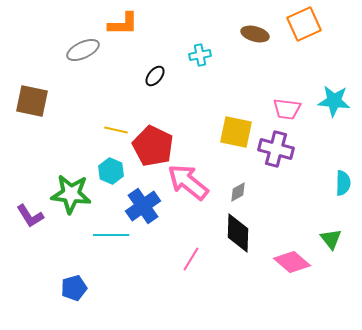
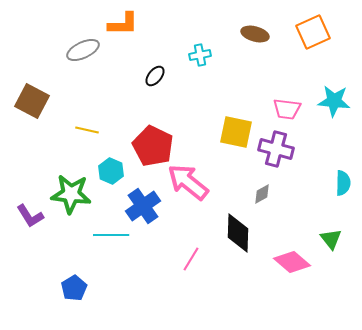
orange square: moved 9 px right, 8 px down
brown square: rotated 16 degrees clockwise
yellow line: moved 29 px left
gray diamond: moved 24 px right, 2 px down
blue pentagon: rotated 15 degrees counterclockwise
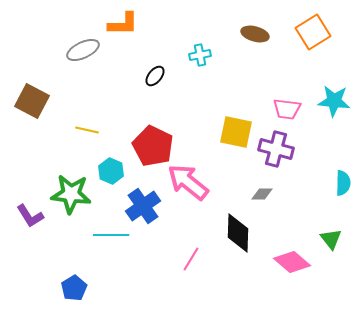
orange square: rotated 8 degrees counterclockwise
gray diamond: rotated 30 degrees clockwise
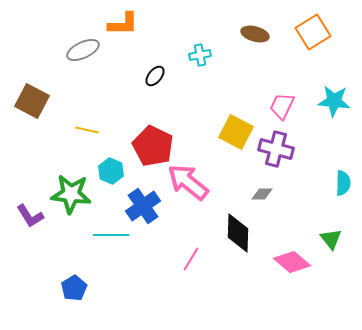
pink trapezoid: moved 5 px left, 3 px up; rotated 108 degrees clockwise
yellow square: rotated 16 degrees clockwise
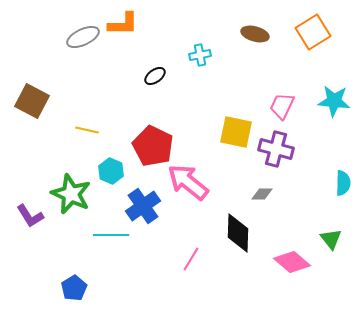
gray ellipse: moved 13 px up
black ellipse: rotated 15 degrees clockwise
yellow square: rotated 16 degrees counterclockwise
green star: rotated 18 degrees clockwise
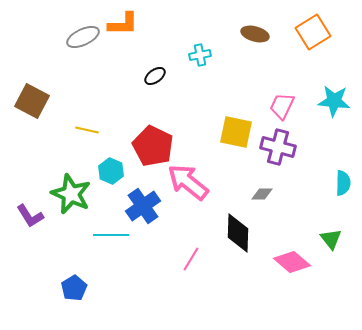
purple cross: moved 2 px right, 2 px up
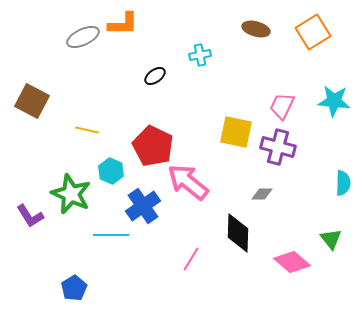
brown ellipse: moved 1 px right, 5 px up
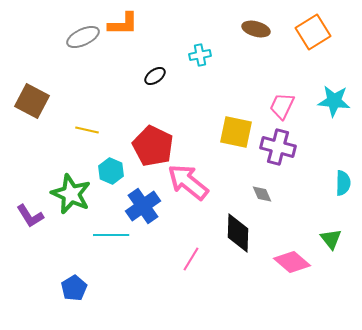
gray diamond: rotated 65 degrees clockwise
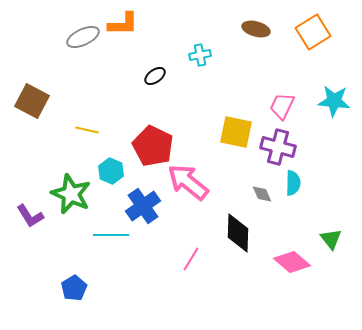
cyan semicircle: moved 50 px left
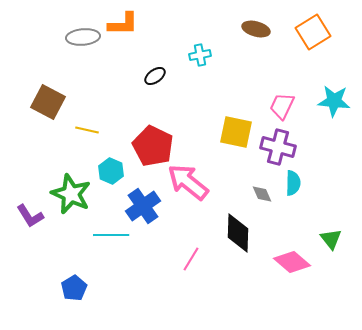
gray ellipse: rotated 20 degrees clockwise
brown square: moved 16 px right, 1 px down
